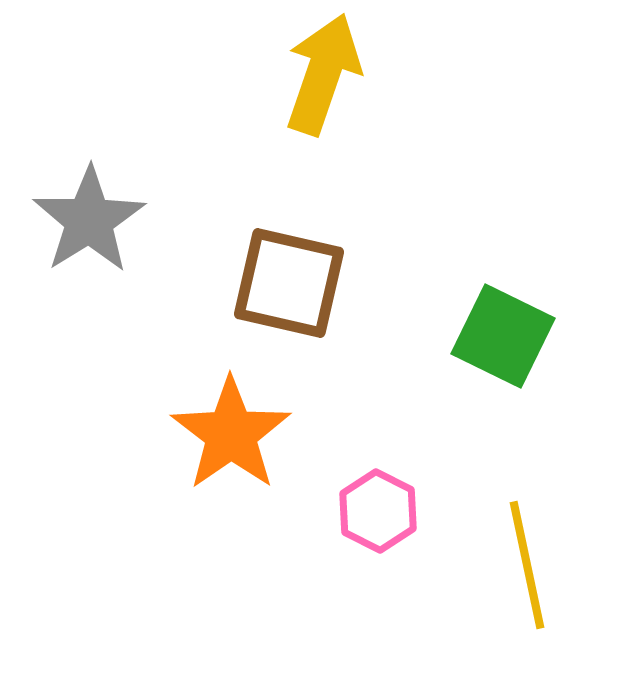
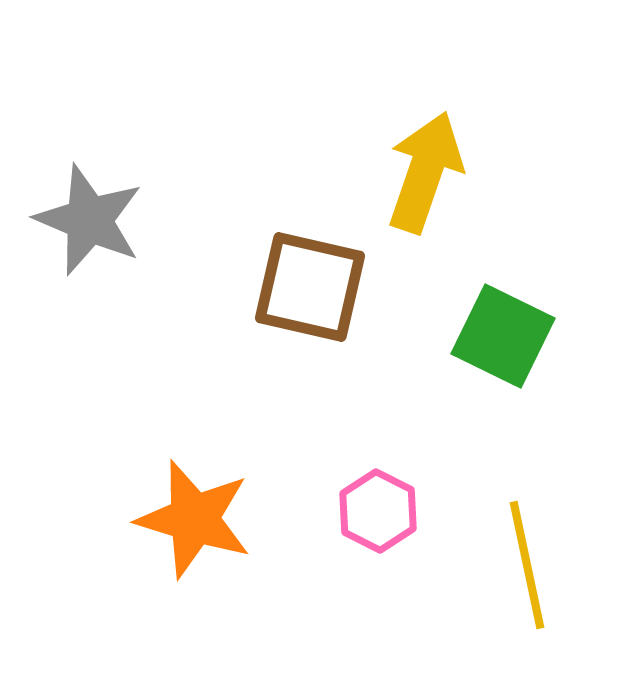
yellow arrow: moved 102 px right, 98 px down
gray star: rotated 17 degrees counterclockwise
brown square: moved 21 px right, 4 px down
orange star: moved 37 px left, 85 px down; rotated 20 degrees counterclockwise
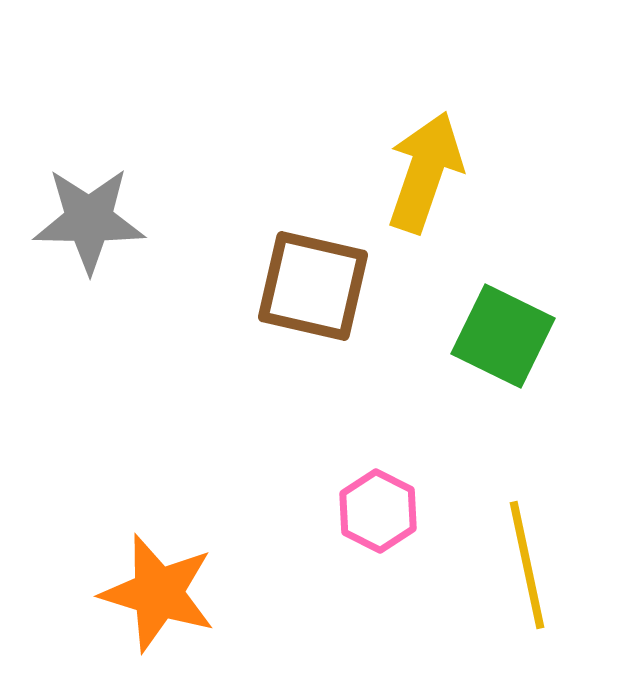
gray star: rotated 22 degrees counterclockwise
brown square: moved 3 px right, 1 px up
orange star: moved 36 px left, 74 px down
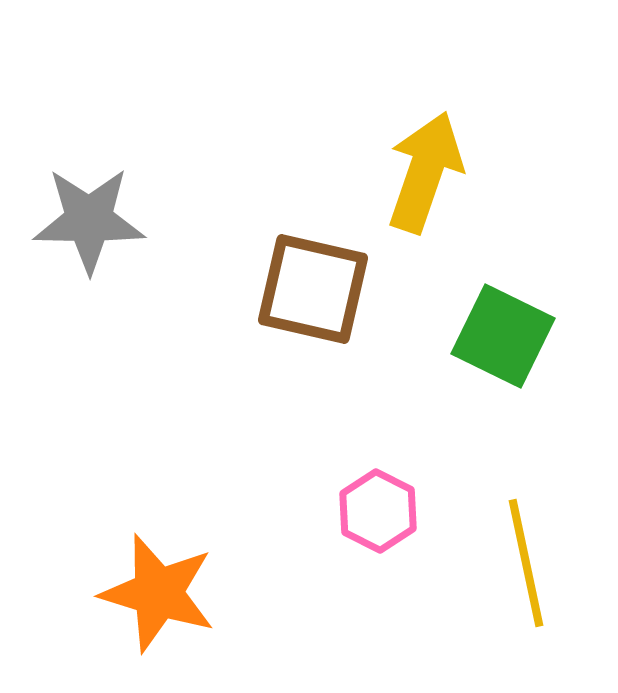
brown square: moved 3 px down
yellow line: moved 1 px left, 2 px up
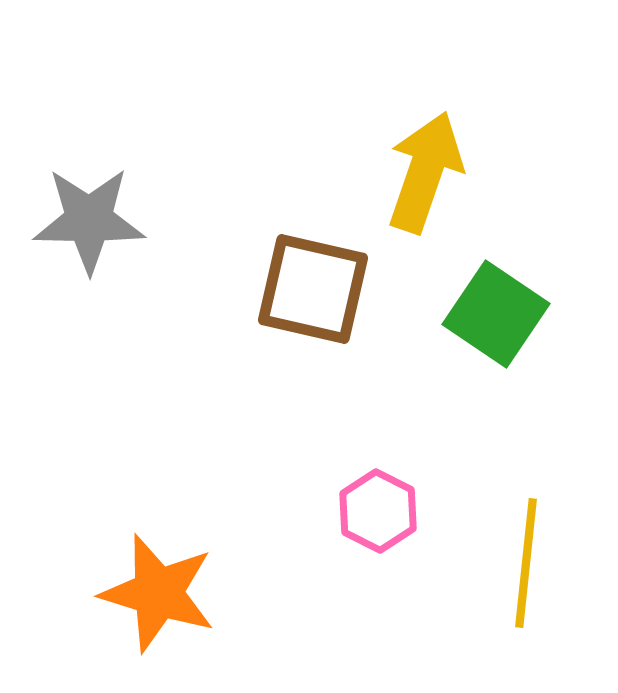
green square: moved 7 px left, 22 px up; rotated 8 degrees clockwise
yellow line: rotated 18 degrees clockwise
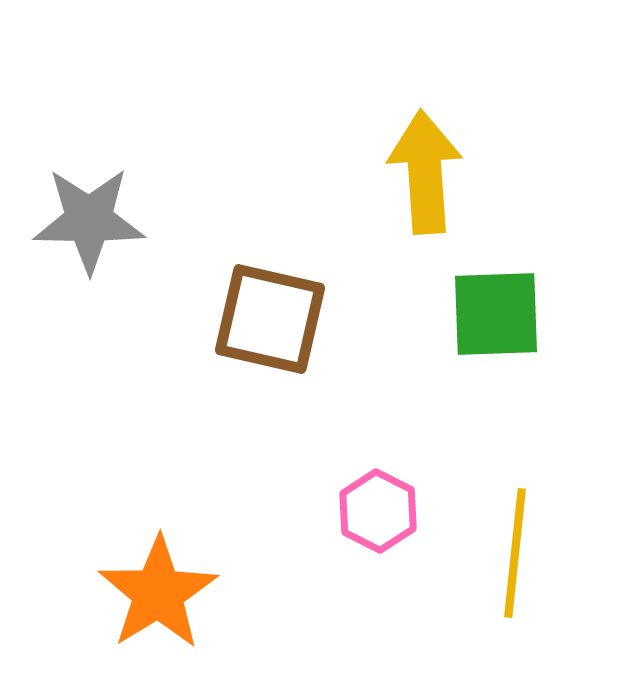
yellow arrow: rotated 23 degrees counterclockwise
brown square: moved 43 px left, 30 px down
green square: rotated 36 degrees counterclockwise
yellow line: moved 11 px left, 10 px up
orange star: rotated 23 degrees clockwise
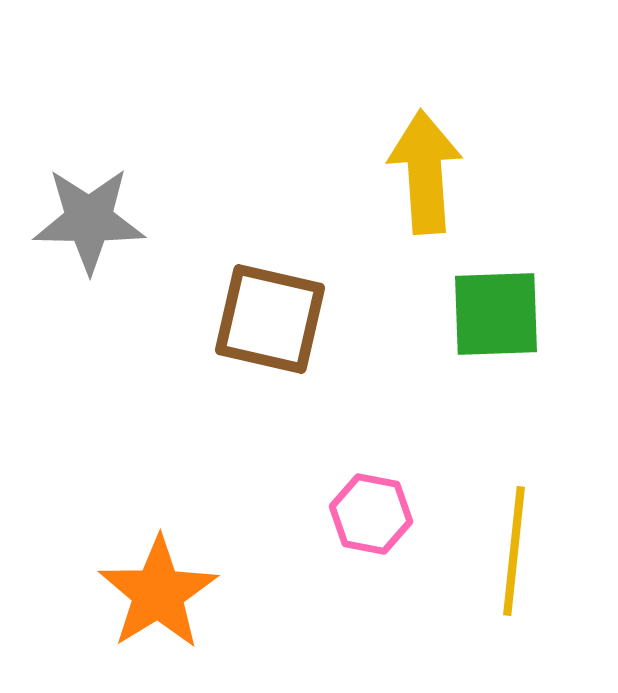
pink hexagon: moved 7 px left, 3 px down; rotated 16 degrees counterclockwise
yellow line: moved 1 px left, 2 px up
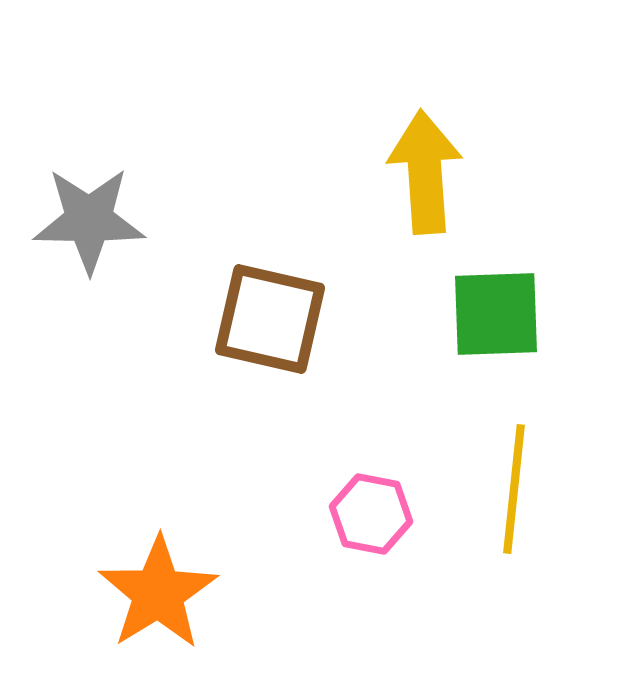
yellow line: moved 62 px up
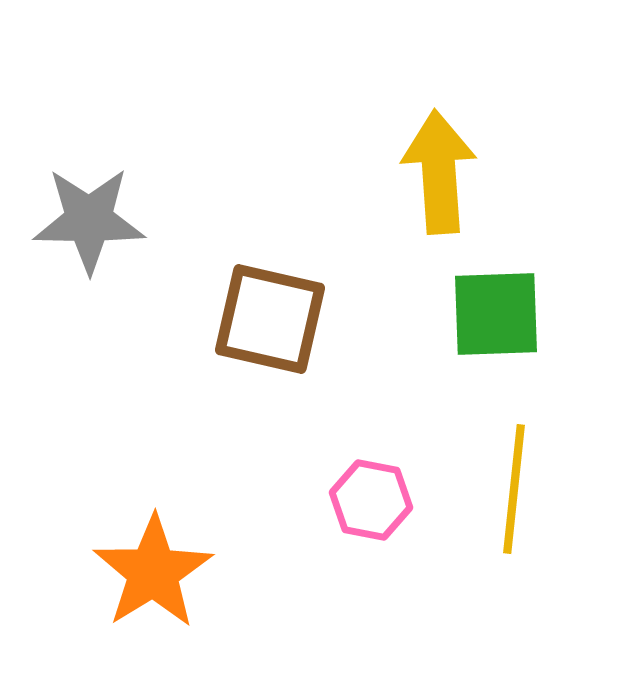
yellow arrow: moved 14 px right
pink hexagon: moved 14 px up
orange star: moved 5 px left, 21 px up
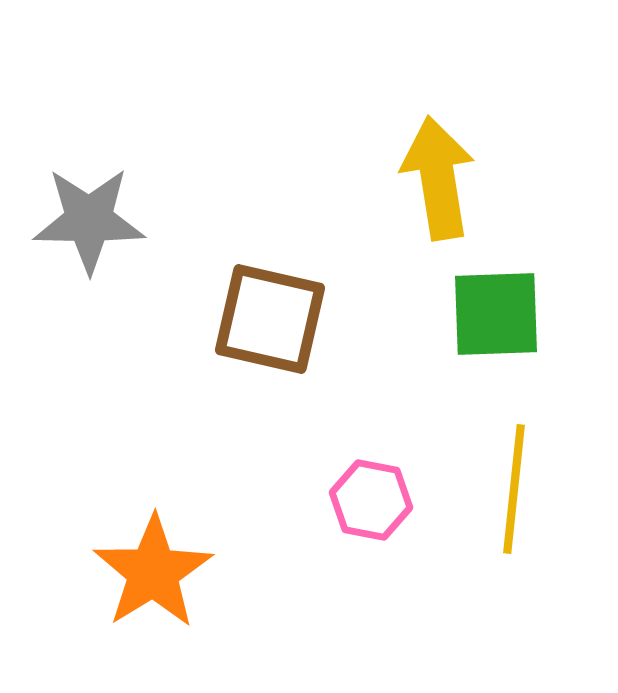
yellow arrow: moved 1 px left, 6 px down; rotated 5 degrees counterclockwise
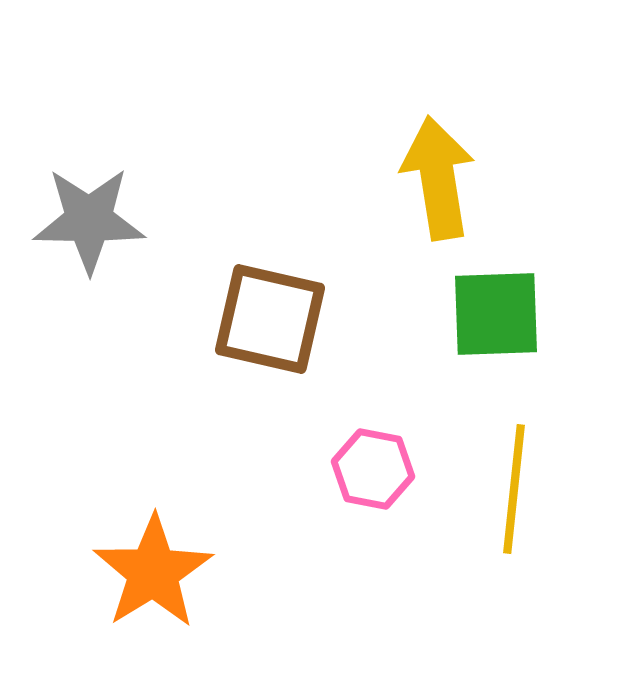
pink hexagon: moved 2 px right, 31 px up
